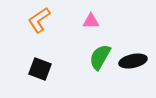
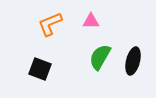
orange L-shape: moved 11 px right, 4 px down; rotated 12 degrees clockwise
black ellipse: rotated 64 degrees counterclockwise
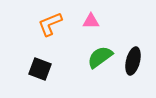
green semicircle: rotated 24 degrees clockwise
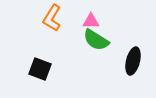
orange L-shape: moved 2 px right, 6 px up; rotated 36 degrees counterclockwise
green semicircle: moved 4 px left, 17 px up; rotated 112 degrees counterclockwise
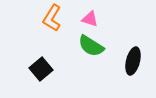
pink triangle: moved 1 px left, 2 px up; rotated 18 degrees clockwise
green semicircle: moved 5 px left, 6 px down
black square: moved 1 px right; rotated 30 degrees clockwise
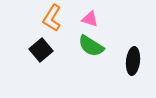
black ellipse: rotated 8 degrees counterclockwise
black square: moved 19 px up
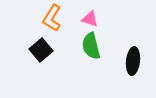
green semicircle: rotated 44 degrees clockwise
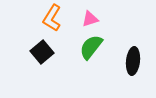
pink triangle: rotated 36 degrees counterclockwise
green semicircle: moved 1 px down; rotated 52 degrees clockwise
black square: moved 1 px right, 2 px down
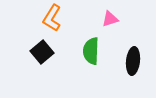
pink triangle: moved 20 px right
green semicircle: moved 4 px down; rotated 36 degrees counterclockwise
